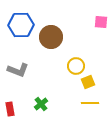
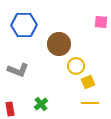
blue hexagon: moved 3 px right
brown circle: moved 8 px right, 7 px down
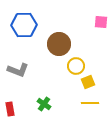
green cross: moved 3 px right; rotated 16 degrees counterclockwise
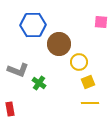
blue hexagon: moved 9 px right
yellow circle: moved 3 px right, 4 px up
green cross: moved 5 px left, 21 px up
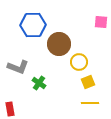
gray L-shape: moved 3 px up
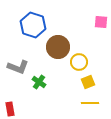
blue hexagon: rotated 20 degrees clockwise
brown circle: moved 1 px left, 3 px down
green cross: moved 1 px up
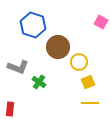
pink square: rotated 24 degrees clockwise
red rectangle: rotated 16 degrees clockwise
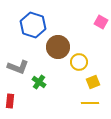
yellow square: moved 5 px right
red rectangle: moved 8 px up
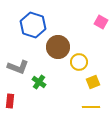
yellow line: moved 1 px right, 4 px down
